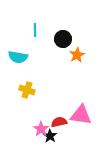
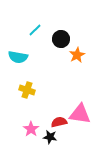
cyan line: rotated 48 degrees clockwise
black circle: moved 2 px left
pink triangle: moved 1 px left, 1 px up
pink star: moved 10 px left
black star: moved 1 px down; rotated 24 degrees counterclockwise
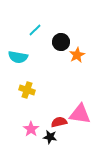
black circle: moved 3 px down
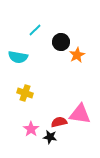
yellow cross: moved 2 px left, 3 px down
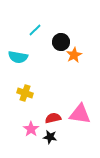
orange star: moved 3 px left
red semicircle: moved 6 px left, 4 px up
